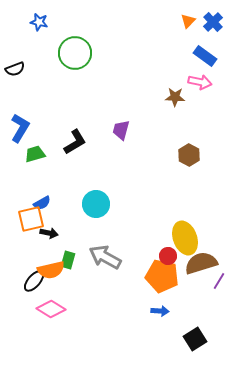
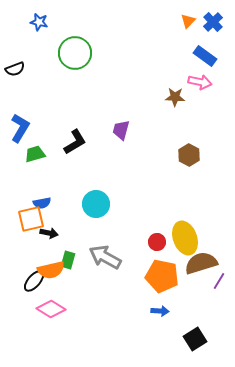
blue semicircle: rotated 18 degrees clockwise
red circle: moved 11 px left, 14 px up
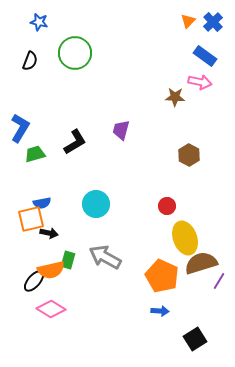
black semicircle: moved 15 px right, 8 px up; rotated 48 degrees counterclockwise
red circle: moved 10 px right, 36 px up
orange pentagon: rotated 12 degrees clockwise
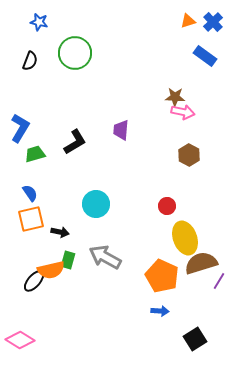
orange triangle: rotated 28 degrees clockwise
pink arrow: moved 17 px left, 30 px down
purple trapezoid: rotated 10 degrees counterclockwise
blue semicircle: moved 12 px left, 10 px up; rotated 114 degrees counterclockwise
black arrow: moved 11 px right, 1 px up
pink diamond: moved 31 px left, 31 px down
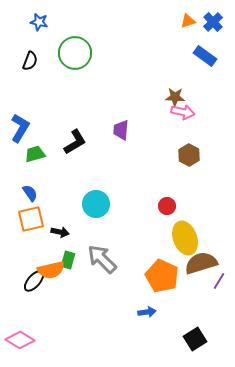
gray arrow: moved 3 px left, 2 px down; rotated 16 degrees clockwise
blue arrow: moved 13 px left, 1 px down; rotated 12 degrees counterclockwise
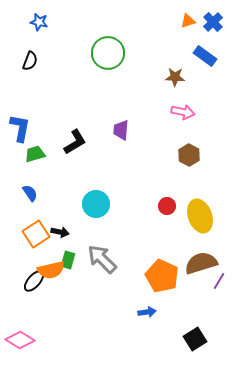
green circle: moved 33 px right
brown star: moved 20 px up
blue L-shape: rotated 20 degrees counterclockwise
orange square: moved 5 px right, 15 px down; rotated 20 degrees counterclockwise
yellow ellipse: moved 15 px right, 22 px up
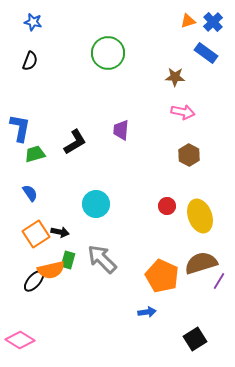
blue star: moved 6 px left
blue rectangle: moved 1 px right, 3 px up
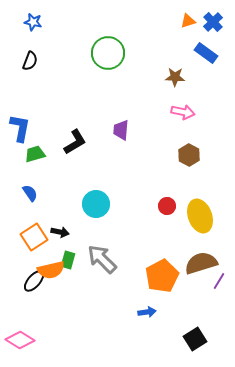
orange square: moved 2 px left, 3 px down
orange pentagon: rotated 20 degrees clockwise
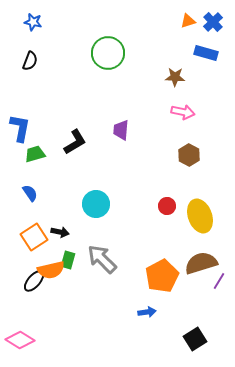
blue rectangle: rotated 20 degrees counterclockwise
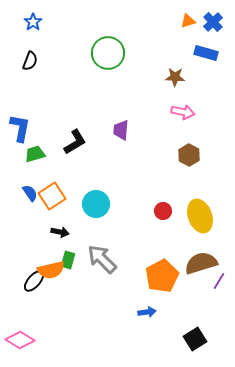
blue star: rotated 24 degrees clockwise
red circle: moved 4 px left, 5 px down
orange square: moved 18 px right, 41 px up
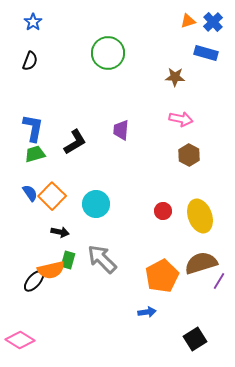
pink arrow: moved 2 px left, 7 px down
blue L-shape: moved 13 px right
orange square: rotated 12 degrees counterclockwise
